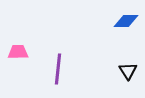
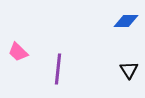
pink trapezoid: rotated 135 degrees counterclockwise
black triangle: moved 1 px right, 1 px up
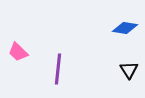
blue diamond: moved 1 px left, 7 px down; rotated 10 degrees clockwise
